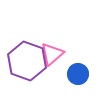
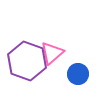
pink triangle: moved 1 px up
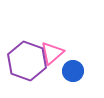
blue circle: moved 5 px left, 3 px up
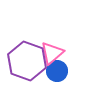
blue circle: moved 16 px left
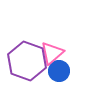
blue circle: moved 2 px right
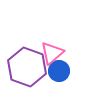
purple hexagon: moved 6 px down
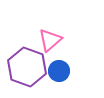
pink triangle: moved 2 px left, 13 px up
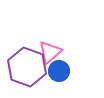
pink triangle: moved 12 px down
